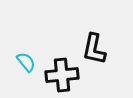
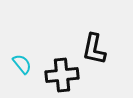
cyan semicircle: moved 4 px left, 2 px down
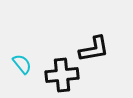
black L-shape: rotated 112 degrees counterclockwise
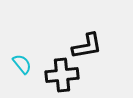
black L-shape: moved 7 px left, 3 px up
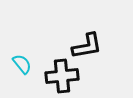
black cross: moved 1 px down
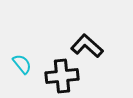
black L-shape: rotated 128 degrees counterclockwise
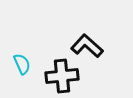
cyan semicircle: rotated 15 degrees clockwise
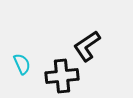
black L-shape: rotated 76 degrees counterclockwise
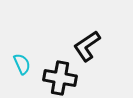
black cross: moved 2 px left, 2 px down; rotated 16 degrees clockwise
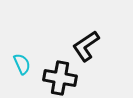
black L-shape: moved 1 px left
